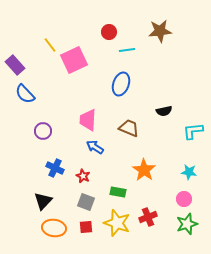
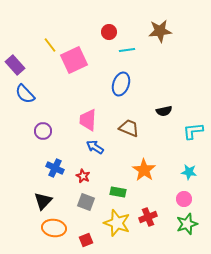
red square: moved 13 px down; rotated 16 degrees counterclockwise
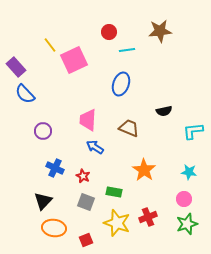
purple rectangle: moved 1 px right, 2 px down
green rectangle: moved 4 px left
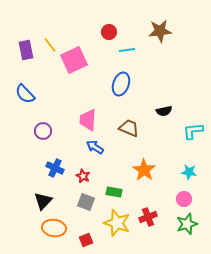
purple rectangle: moved 10 px right, 17 px up; rotated 30 degrees clockwise
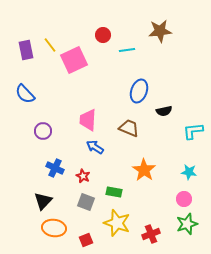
red circle: moved 6 px left, 3 px down
blue ellipse: moved 18 px right, 7 px down
red cross: moved 3 px right, 17 px down
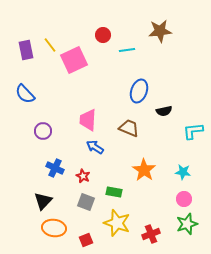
cyan star: moved 6 px left
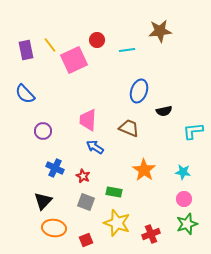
red circle: moved 6 px left, 5 px down
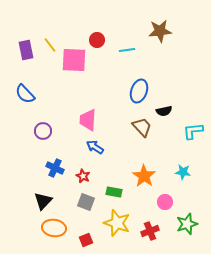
pink square: rotated 28 degrees clockwise
brown trapezoid: moved 13 px right, 1 px up; rotated 25 degrees clockwise
orange star: moved 6 px down
pink circle: moved 19 px left, 3 px down
red cross: moved 1 px left, 3 px up
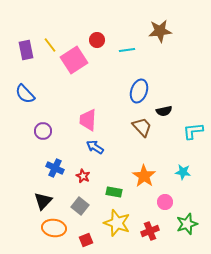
pink square: rotated 36 degrees counterclockwise
gray square: moved 6 px left, 4 px down; rotated 18 degrees clockwise
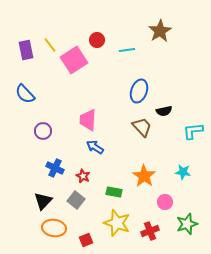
brown star: rotated 25 degrees counterclockwise
gray square: moved 4 px left, 6 px up
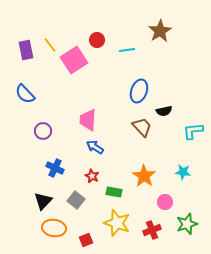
red star: moved 9 px right
red cross: moved 2 px right, 1 px up
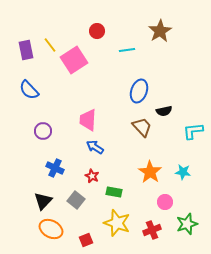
red circle: moved 9 px up
blue semicircle: moved 4 px right, 4 px up
orange star: moved 6 px right, 4 px up
orange ellipse: moved 3 px left, 1 px down; rotated 20 degrees clockwise
